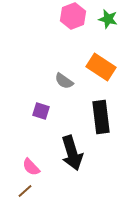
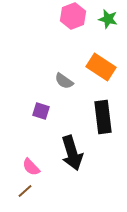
black rectangle: moved 2 px right
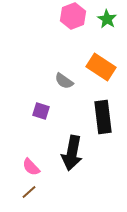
green star: moved 1 px left; rotated 18 degrees clockwise
black arrow: rotated 28 degrees clockwise
brown line: moved 4 px right, 1 px down
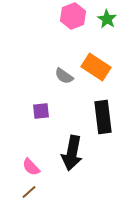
orange rectangle: moved 5 px left
gray semicircle: moved 5 px up
purple square: rotated 24 degrees counterclockwise
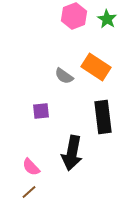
pink hexagon: moved 1 px right
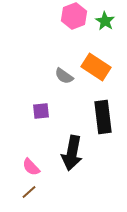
green star: moved 2 px left, 2 px down
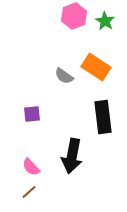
purple square: moved 9 px left, 3 px down
black arrow: moved 3 px down
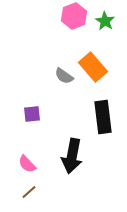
orange rectangle: moved 3 px left; rotated 16 degrees clockwise
pink semicircle: moved 4 px left, 3 px up
